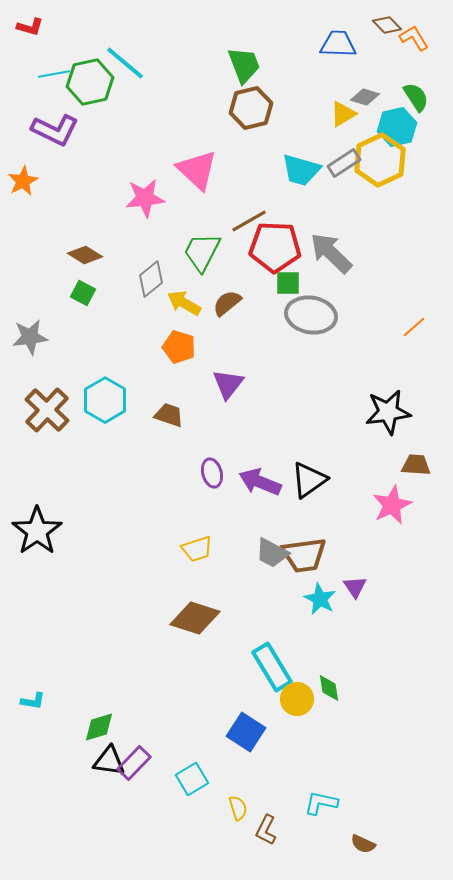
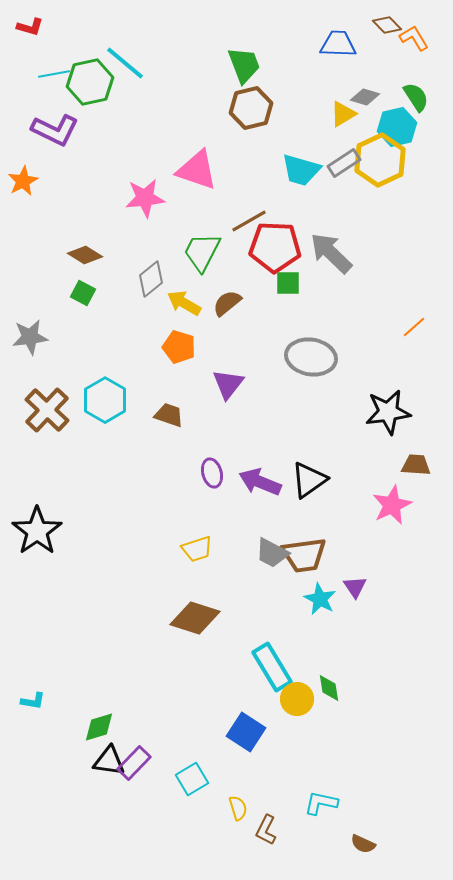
pink triangle at (197, 170): rotated 24 degrees counterclockwise
gray ellipse at (311, 315): moved 42 px down
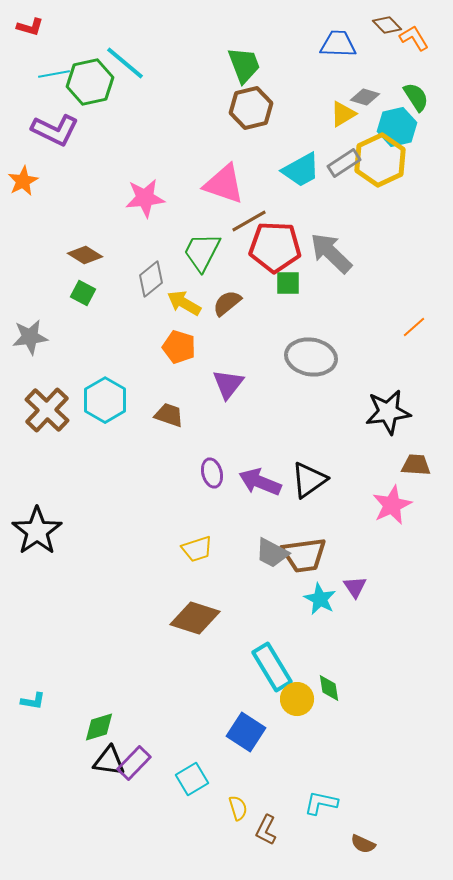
pink triangle at (197, 170): moved 27 px right, 14 px down
cyan trapezoid at (301, 170): rotated 45 degrees counterclockwise
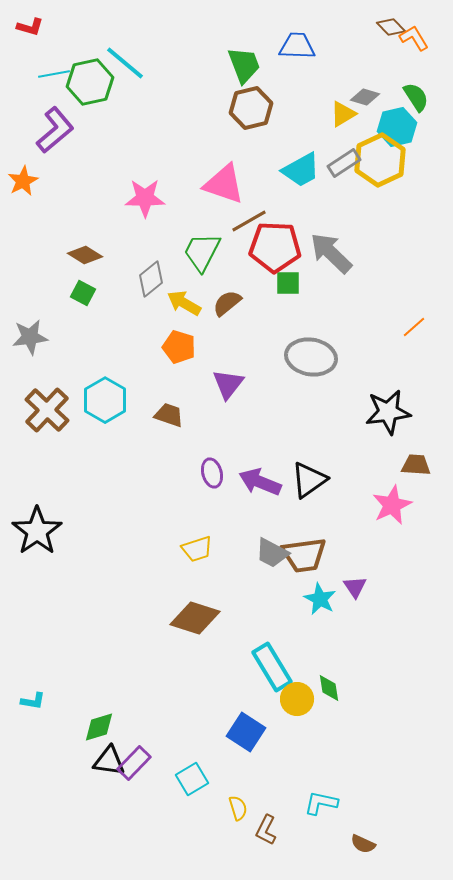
brown diamond at (387, 25): moved 4 px right, 2 px down
blue trapezoid at (338, 44): moved 41 px left, 2 px down
purple L-shape at (55, 130): rotated 66 degrees counterclockwise
pink star at (145, 198): rotated 6 degrees clockwise
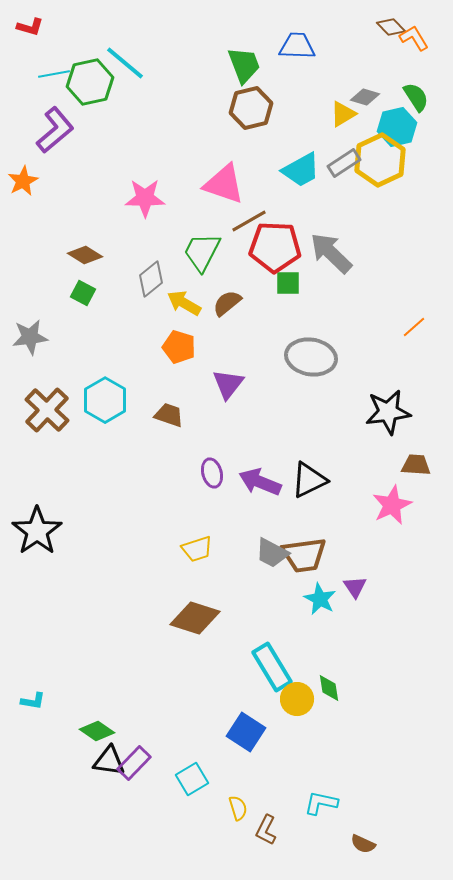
black triangle at (309, 480): rotated 9 degrees clockwise
green diamond at (99, 727): moved 2 px left, 4 px down; rotated 52 degrees clockwise
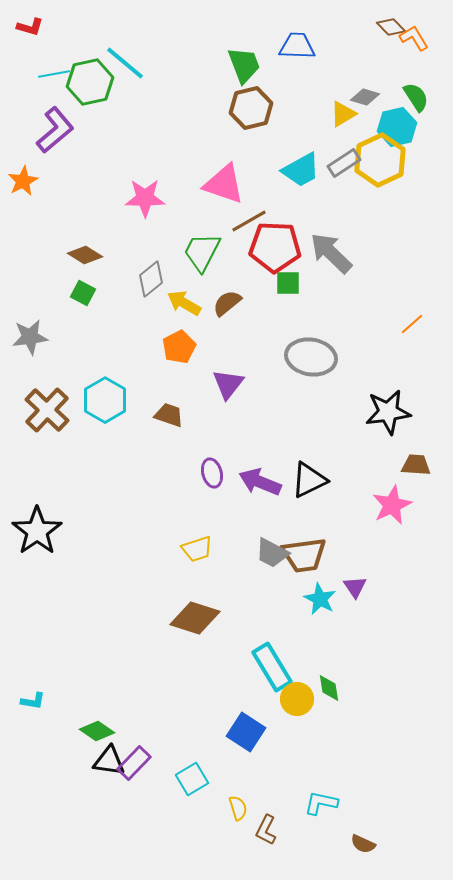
orange line at (414, 327): moved 2 px left, 3 px up
orange pentagon at (179, 347): rotated 28 degrees clockwise
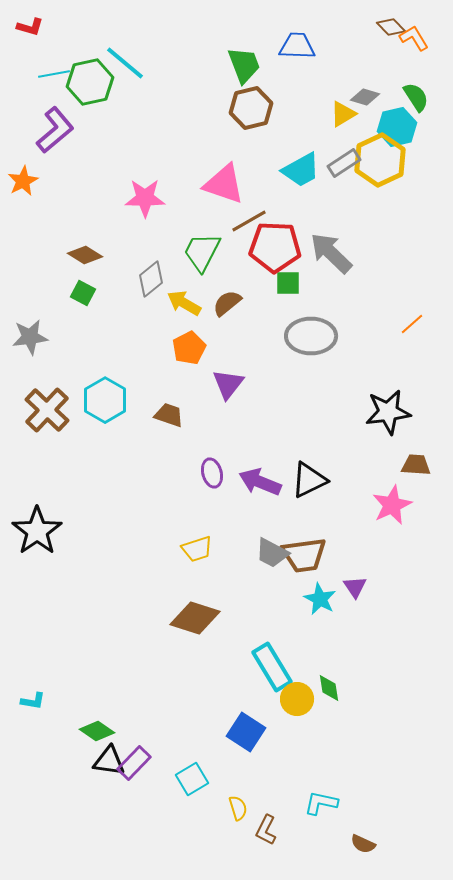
orange pentagon at (179, 347): moved 10 px right, 1 px down
gray ellipse at (311, 357): moved 21 px up; rotated 9 degrees counterclockwise
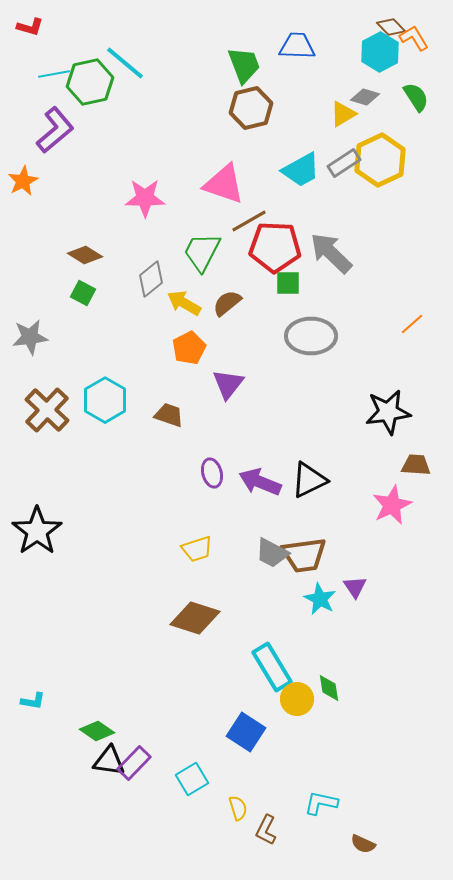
cyan hexagon at (397, 127): moved 17 px left, 75 px up; rotated 15 degrees counterclockwise
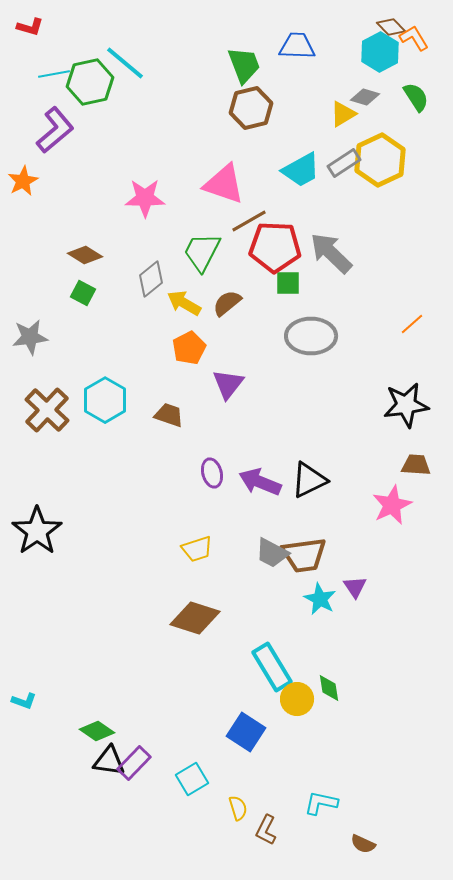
black star at (388, 412): moved 18 px right, 7 px up
cyan L-shape at (33, 701): moved 9 px left; rotated 10 degrees clockwise
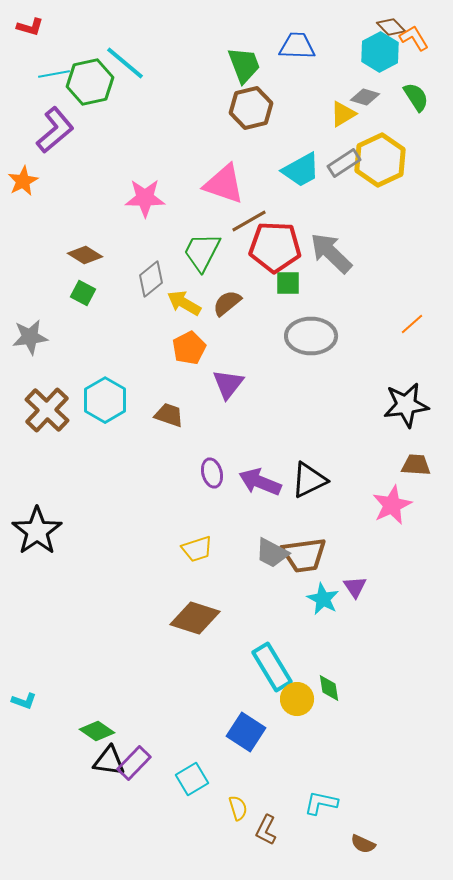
cyan star at (320, 599): moved 3 px right
